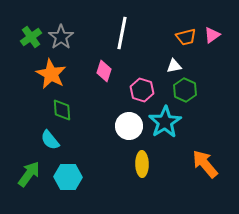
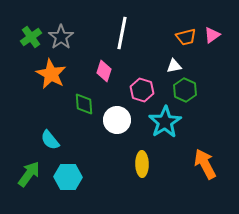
green diamond: moved 22 px right, 6 px up
white circle: moved 12 px left, 6 px up
orange arrow: rotated 12 degrees clockwise
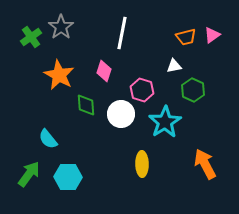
gray star: moved 10 px up
orange star: moved 8 px right, 1 px down
green hexagon: moved 8 px right
green diamond: moved 2 px right, 1 px down
white circle: moved 4 px right, 6 px up
cyan semicircle: moved 2 px left, 1 px up
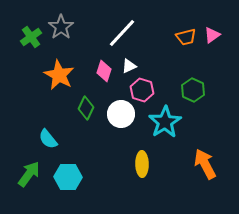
white line: rotated 32 degrees clockwise
white triangle: moved 45 px left; rotated 14 degrees counterclockwise
green diamond: moved 3 px down; rotated 30 degrees clockwise
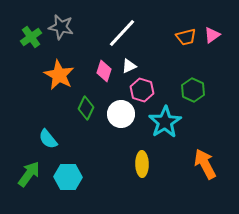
gray star: rotated 25 degrees counterclockwise
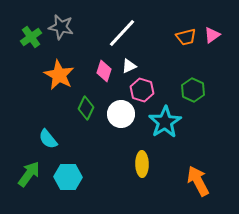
orange arrow: moved 7 px left, 17 px down
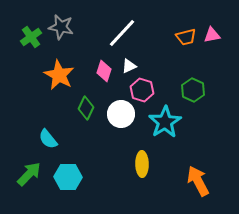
pink triangle: rotated 24 degrees clockwise
green arrow: rotated 8 degrees clockwise
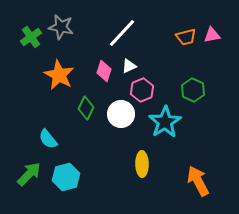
pink hexagon: rotated 20 degrees clockwise
cyan hexagon: moved 2 px left; rotated 16 degrees counterclockwise
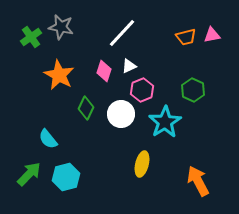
yellow ellipse: rotated 15 degrees clockwise
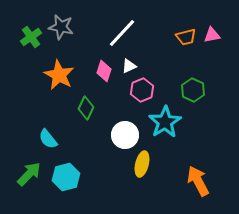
white circle: moved 4 px right, 21 px down
